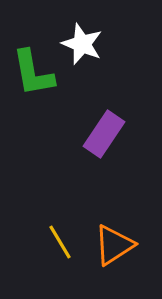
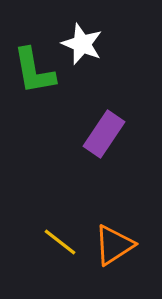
green L-shape: moved 1 px right, 2 px up
yellow line: rotated 21 degrees counterclockwise
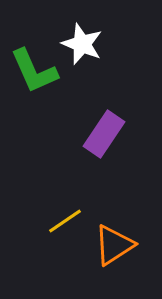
green L-shape: rotated 14 degrees counterclockwise
yellow line: moved 5 px right, 21 px up; rotated 72 degrees counterclockwise
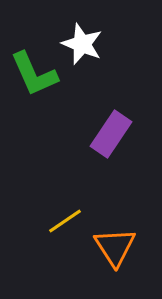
green L-shape: moved 3 px down
purple rectangle: moved 7 px right
orange triangle: moved 1 px right, 2 px down; rotated 30 degrees counterclockwise
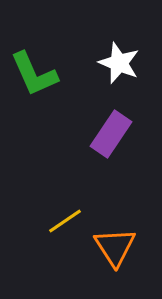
white star: moved 37 px right, 19 px down
